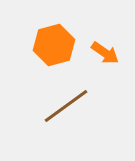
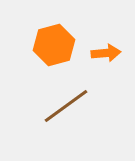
orange arrow: moved 1 px right; rotated 40 degrees counterclockwise
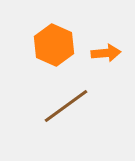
orange hexagon: rotated 21 degrees counterclockwise
